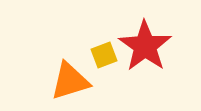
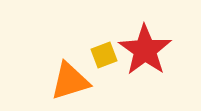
red star: moved 4 px down
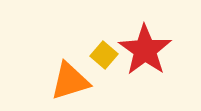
yellow square: rotated 28 degrees counterclockwise
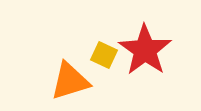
yellow square: rotated 16 degrees counterclockwise
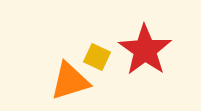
yellow square: moved 7 px left, 2 px down
